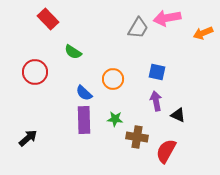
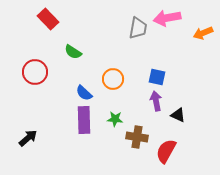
gray trapezoid: rotated 20 degrees counterclockwise
blue square: moved 5 px down
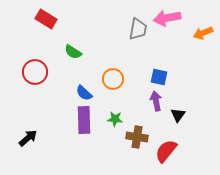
red rectangle: moved 2 px left; rotated 15 degrees counterclockwise
gray trapezoid: moved 1 px down
blue square: moved 2 px right
black triangle: rotated 42 degrees clockwise
red semicircle: rotated 10 degrees clockwise
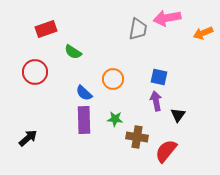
red rectangle: moved 10 px down; rotated 50 degrees counterclockwise
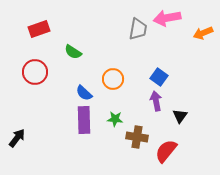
red rectangle: moved 7 px left
blue square: rotated 24 degrees clockwise
black triangle: moved 2 px right, 1 px down
black arrow: moved 11 px left; rotated 12 degrees counterclockwise
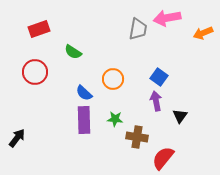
red semicircle: moved 3 px left, 7 px down
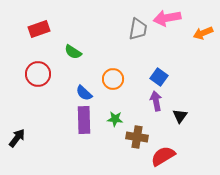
red circle: moved 3 px right, 2 px down
red semicircle: moved 2 px up; rotated 20 degrees clockwise
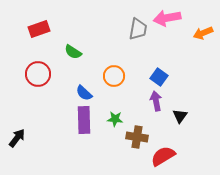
orange circle: moved 1 px right, 3 px up
